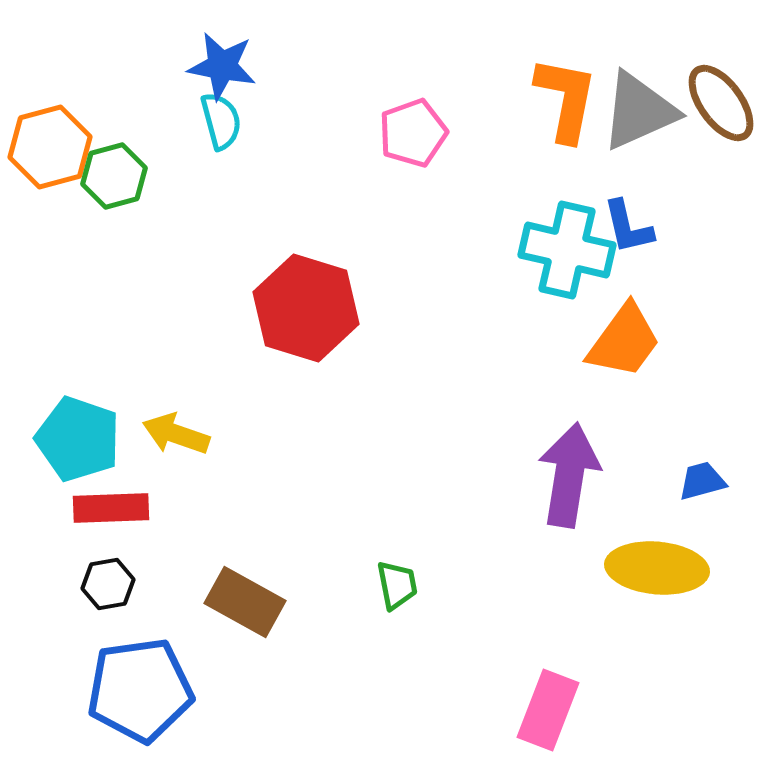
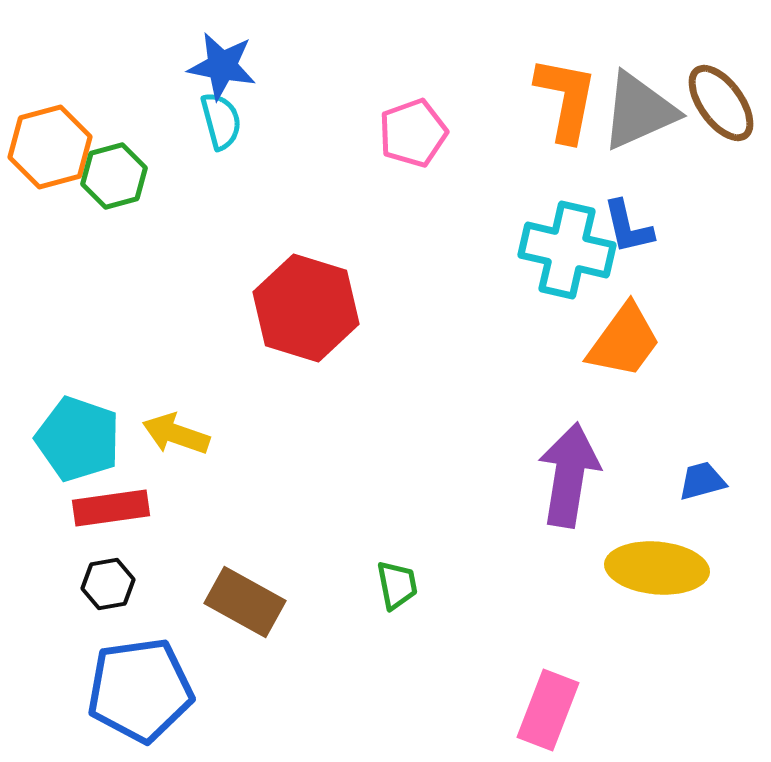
red rectangle: rotated 6 degrees counterclockwise
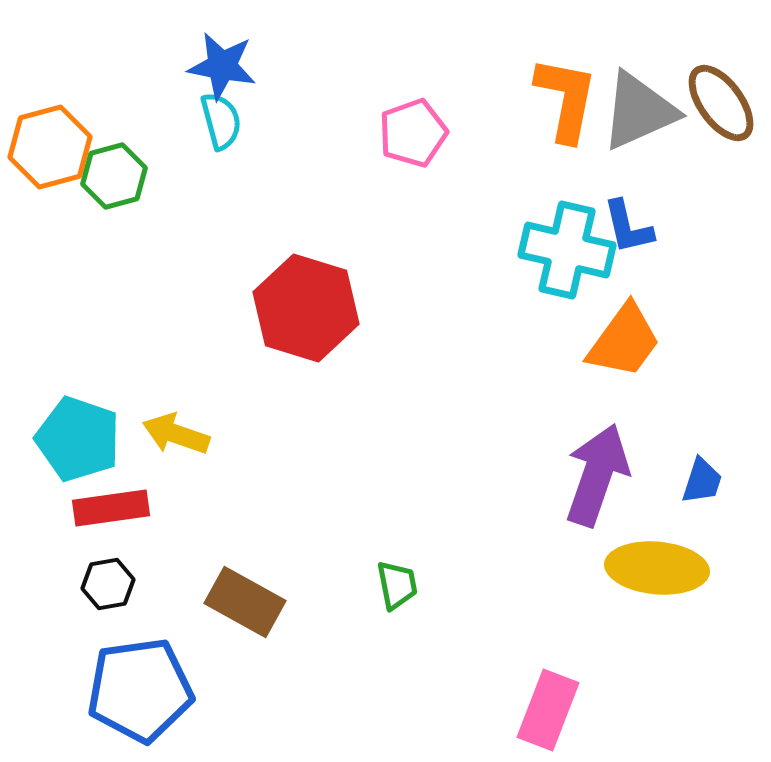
purple arrow: moved 28 px right; rotated 10 degrees clockwise
blue trapezoid: rotated 123 degrees clockwise
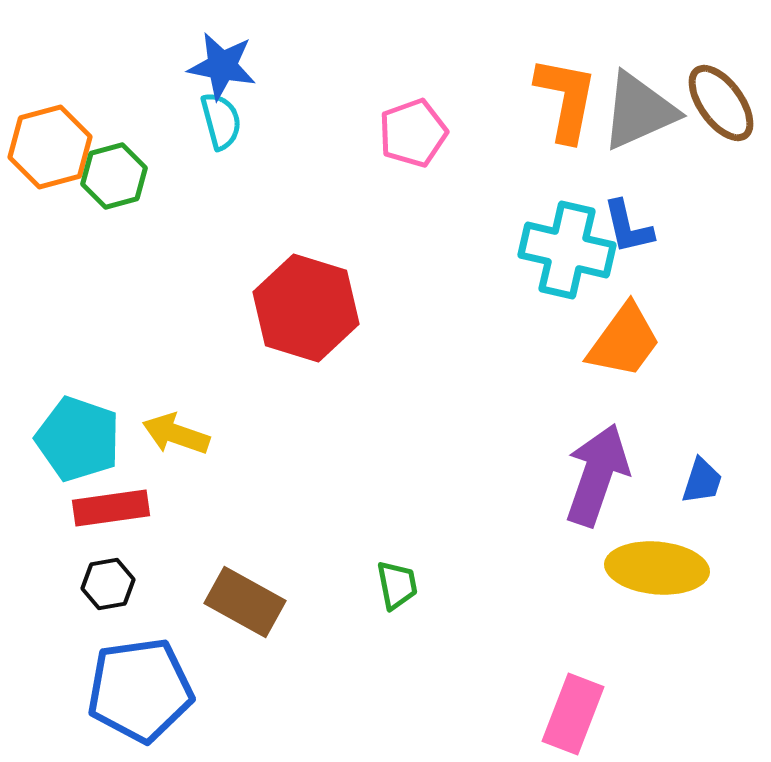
pink rectangle: moved 25 px right, 4 px down
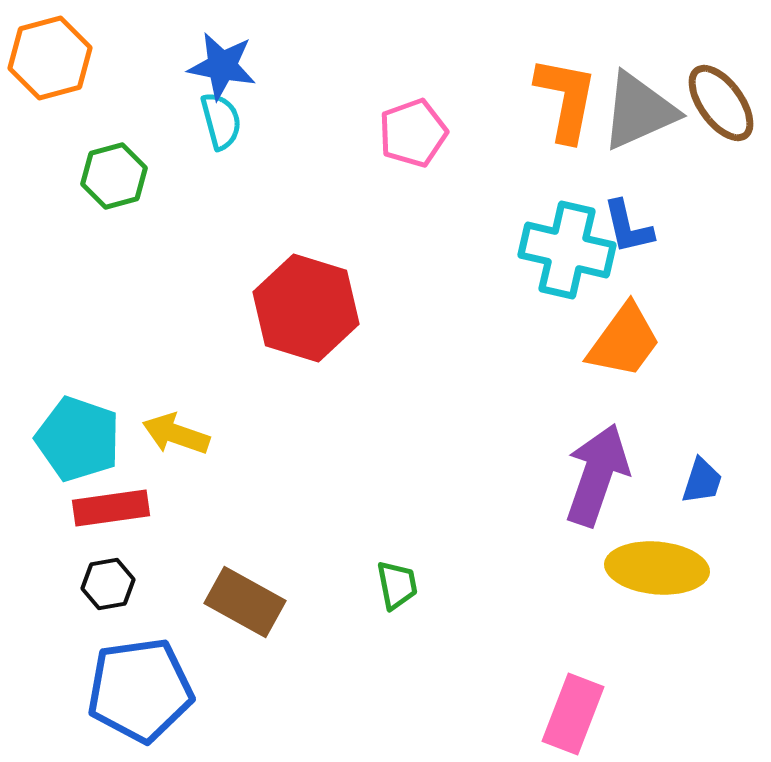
orange hexagon: moved 89 px up
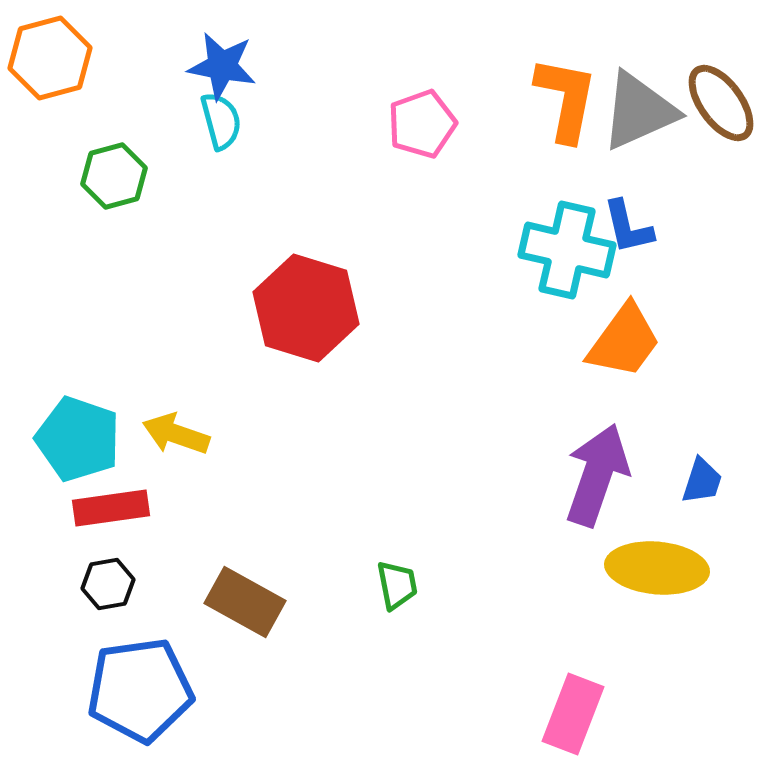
pink pentagon: moved 9 px right, 9 px up
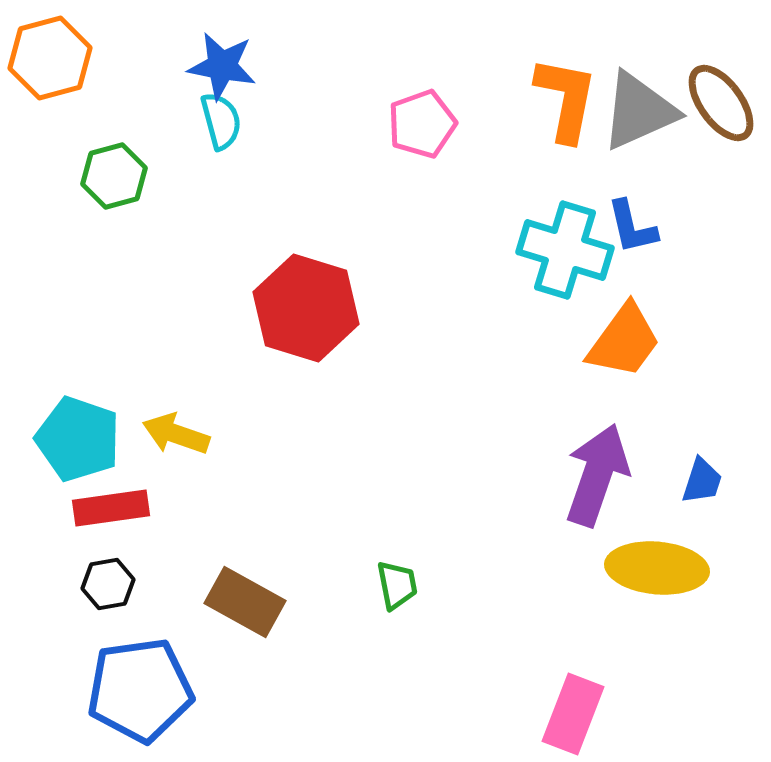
blue L-shape: moved 4 px right
cyan cross: moved 2 px left; rotated 4 degrees clockwise
